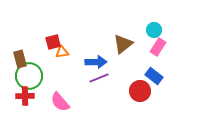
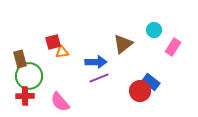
pink rectangle: moved 15 px right
blue rectangle: moved 3 px left, 6 px down
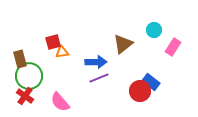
red cross: rotated 36 degrees clockwise
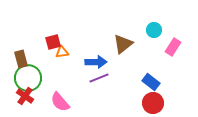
brown rectangle: moved 1 px right
green circle: moved 1 px left, 2 px down
red circle: moved 13 px right, 12 px down
